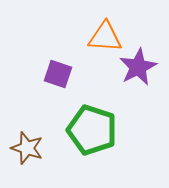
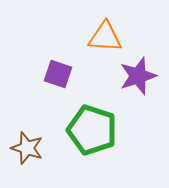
purple star: moved 9 px down; rotated 9 degrees clockwise
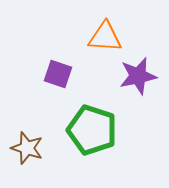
purple star: rotated 6 degrees clockwise
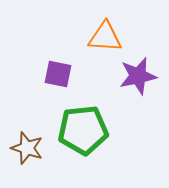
purple square: rotated 8 degrees counterclockwise
green pentagon: moved 9 px left; rotated 24 degrees counterclockwise
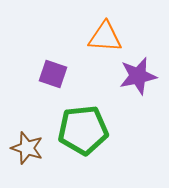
purple square: moved 5 px left; rotated 8 degrees clockwise
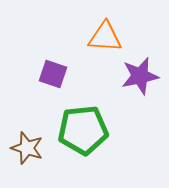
purple star: moved 2 px right
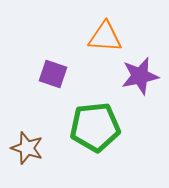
green pentagon: moved 12 px right, 3 px up
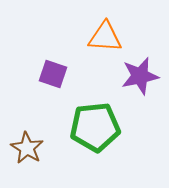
brown star: rotated 12 degrees clockwise
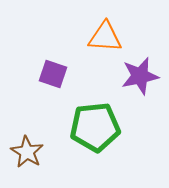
brown star: moved 4 px down
